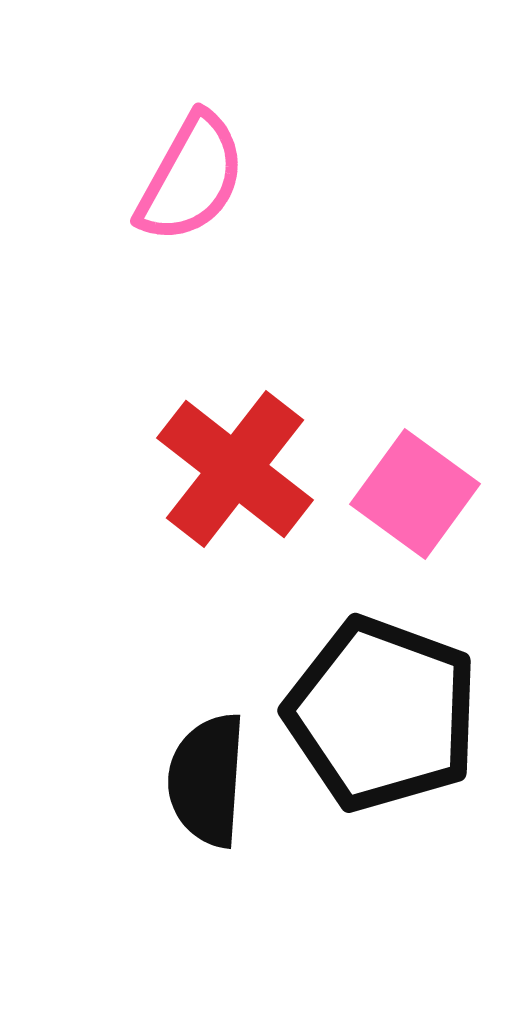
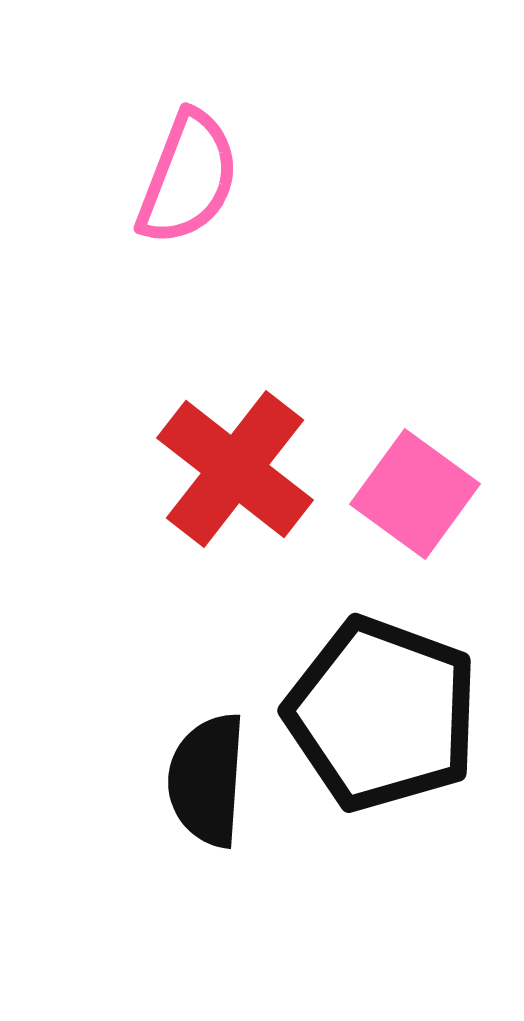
pink semicircle: moved 3 px left; rotated 8 degrees counterclockwise
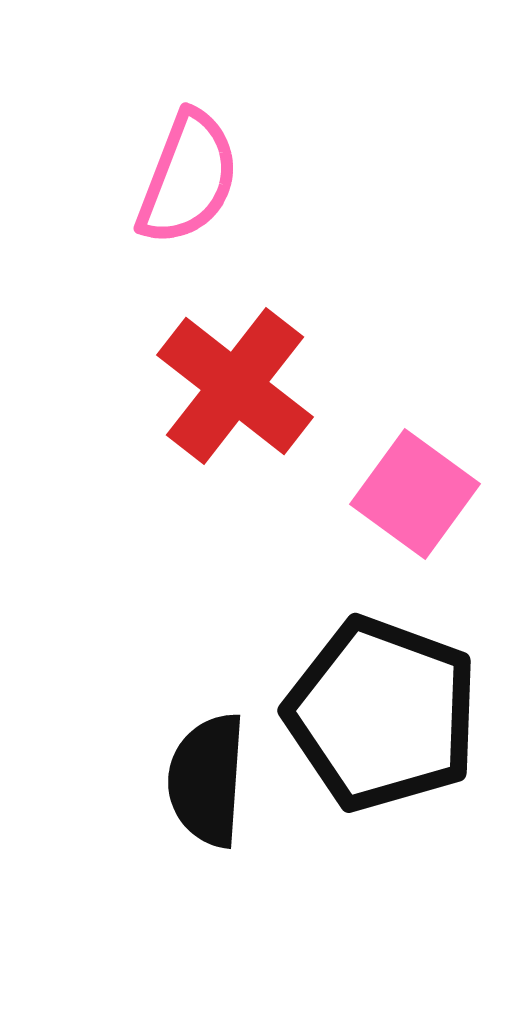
red cross: moved 83 px up
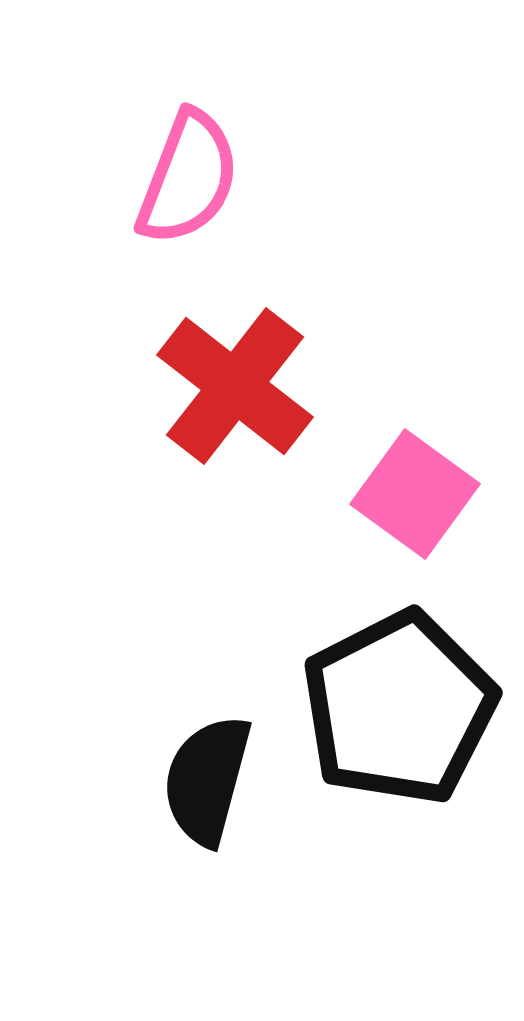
black pentagon: moved 17 px right, 6 px up; rotated 25 degrees clockwise
black semicircle: rotated 11 degrees clockwise
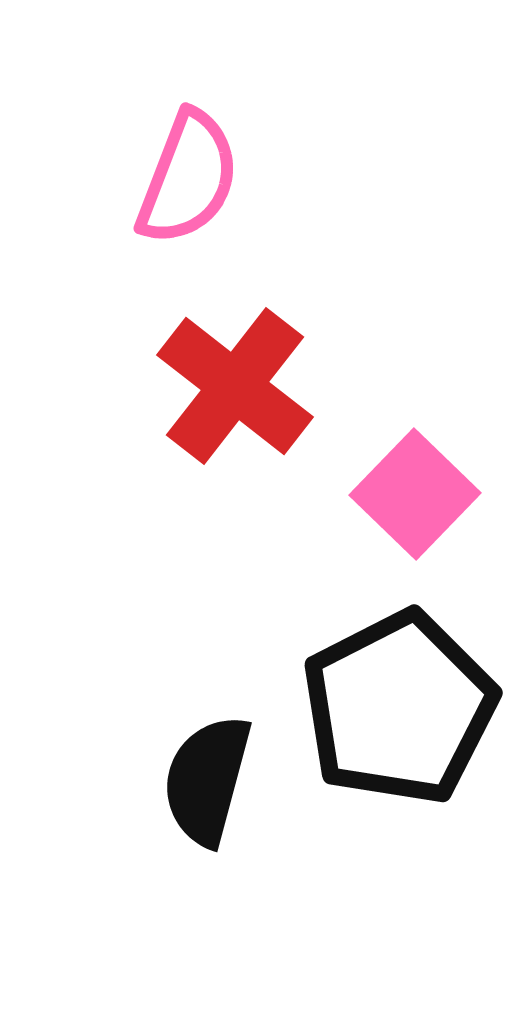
pink square: rotated 8 degrees clockwise
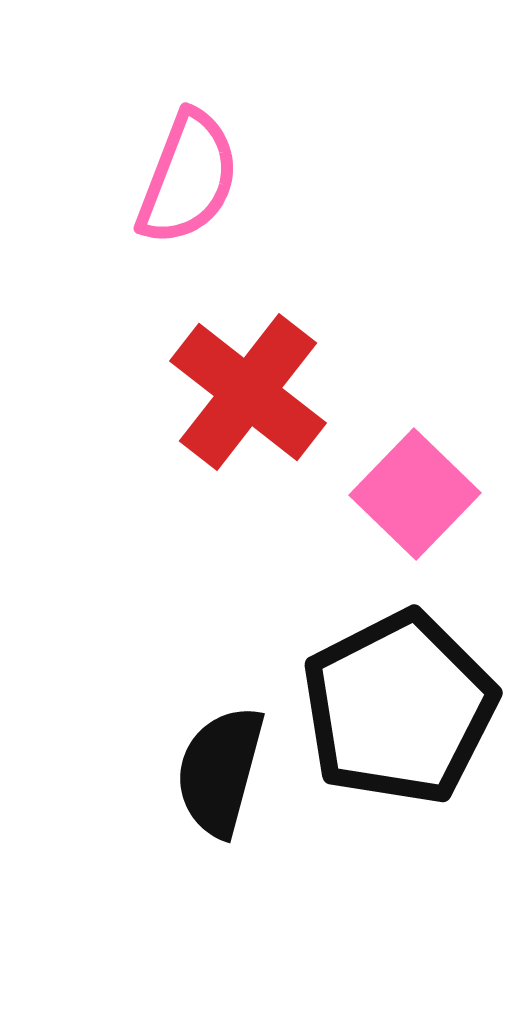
red cross: moved 13 px right, 6 px down
black semicircle: moved 13 px right, 9 px up
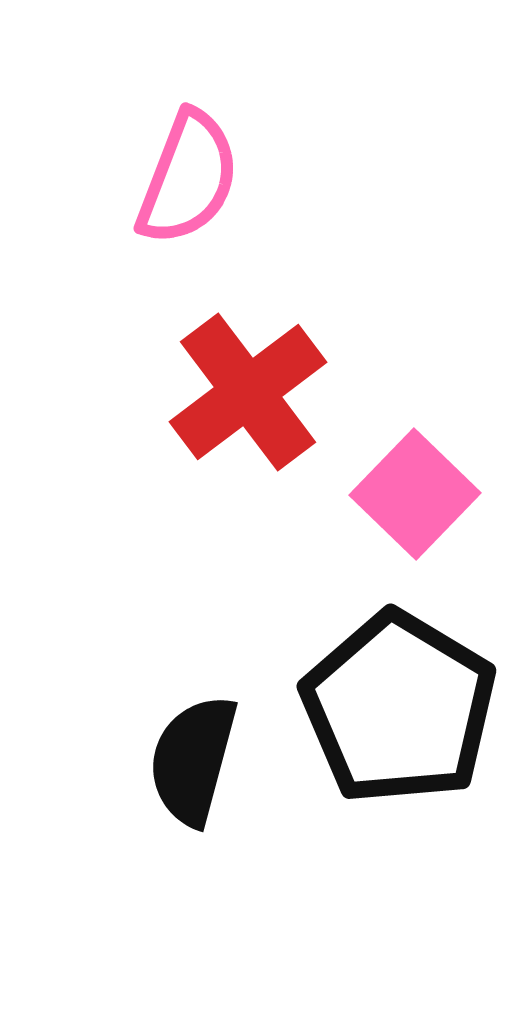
red cross: rotated 15 degrees clockwise
black pentagon: rotated 14 degrees counterclockwise
black semicircle: moved 27 px left, 11 px up
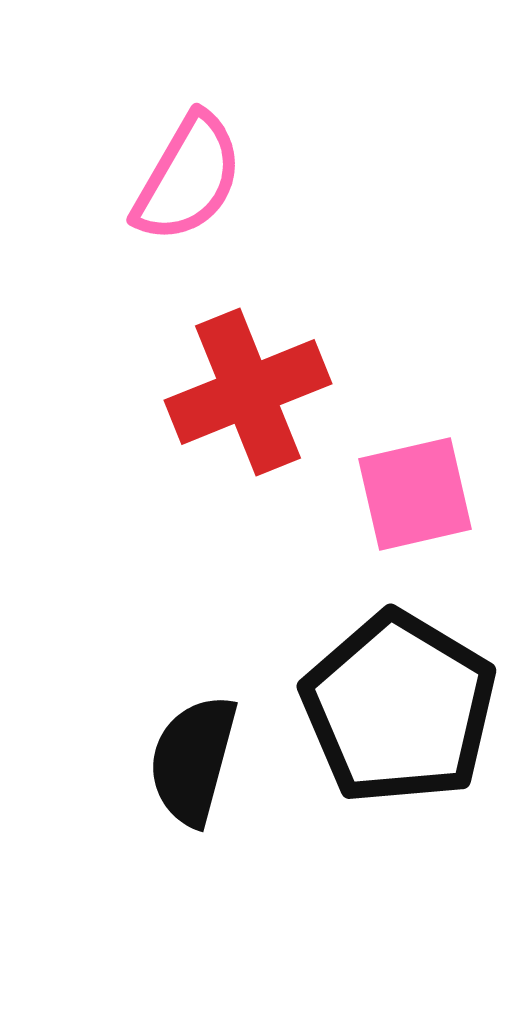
pink semicircle: rotated 9 degrees clockwise
red cross: rotated 15 degrees clockwise
pink square: rotated 33 degrees clockwise
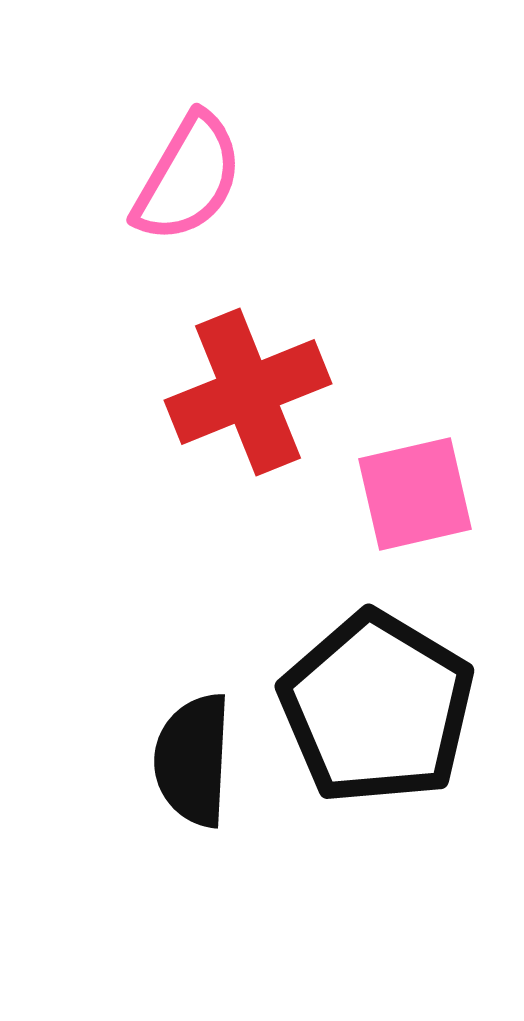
black pentagon: moved 22 px left
black semicircle: rotated 12 degrees counterclockwise
